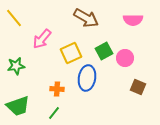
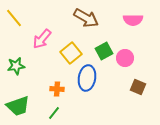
yellow square: rotated 15 degrees counterclockwise
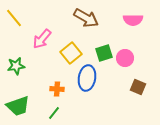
green square: moved 2 px down; rotated 12 degrees clockwise
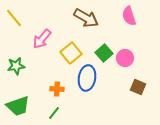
pink semicircle: moved 4 px left, 4 px up; rotated 72 degrees clockwise
green square: rotated 24 degrees counterclockwise
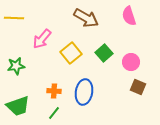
yellow line: rotated 48 degrees counterclockwise
pink circle: moved 6 px right, 4 px down
blue ellipse: moved 3 px left, 14 px down
orange cross: moved 3 px left, 2 px down
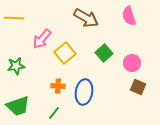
yellow square: moved 6 px left
pink circle: moved 1 px right, 1 px down
orange cross: moved 4 px right, 5 px up
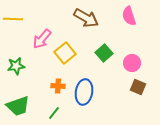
yellow line: moved 1 px left, 1 px down
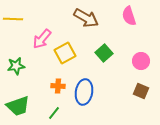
yellow square: rotated 10 degrees clockwise
pink circle: moved 9 px right, 2 px up
brown square: moved 3 px right, 4 px down
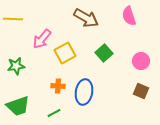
green line: rotated 24 degrees clockwise
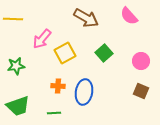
pink semicircle: rotated 24 degrees counterclockwise
green line: rotated 24 degrees clockwise
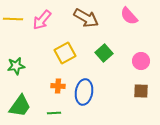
pink arrow: moved 19 px up
brown square: rotated 21 degrees counterclockwise
green trapezoid: moved 2 px right; rotated 35 degrees counterclockwise
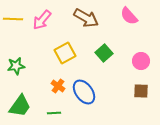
orange cross: rotated 32 degrees clockwise
blue ellipse: rotated 45 degrees counterclockwise
